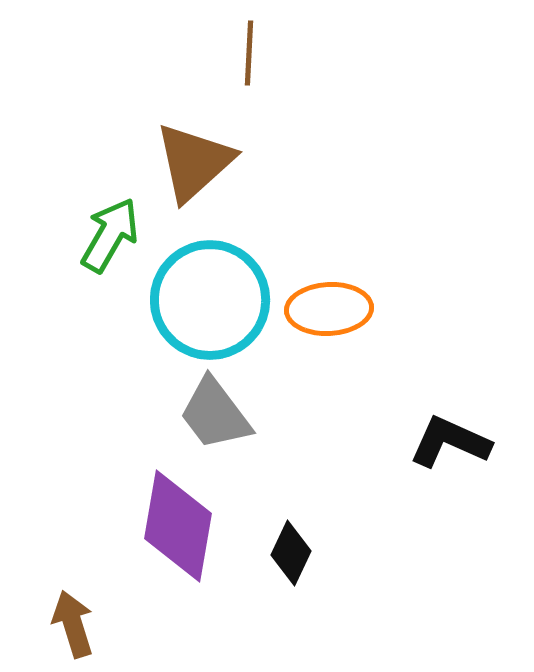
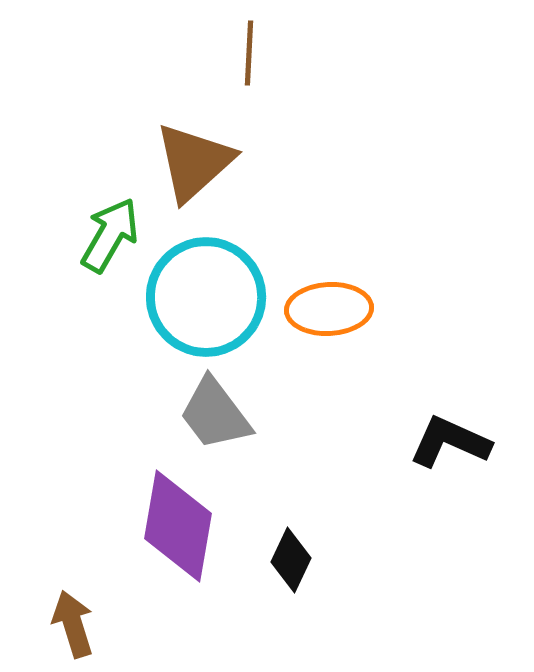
cyan circle: moved 4 px left, 3 px up
black diamond: moved 7 px down
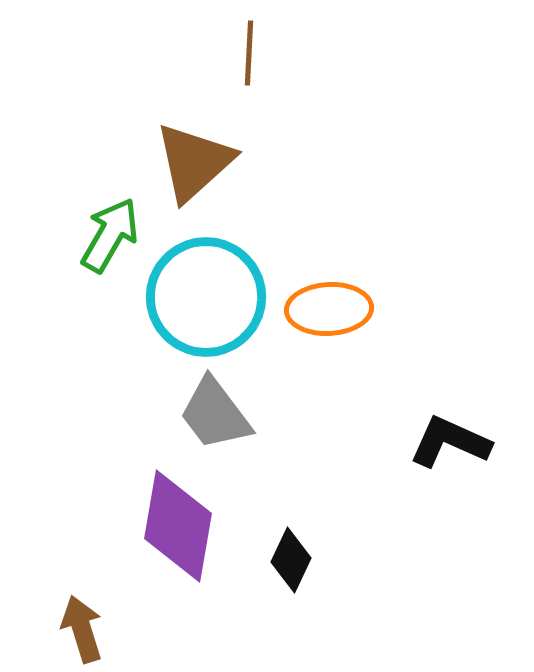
brown arrow: moved 9 px right, 5 px down
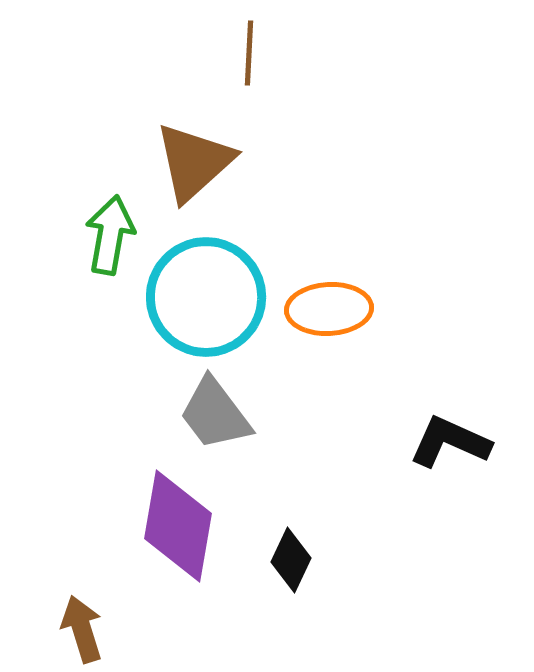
green arrow: rotated 20 degrees counterclockwise
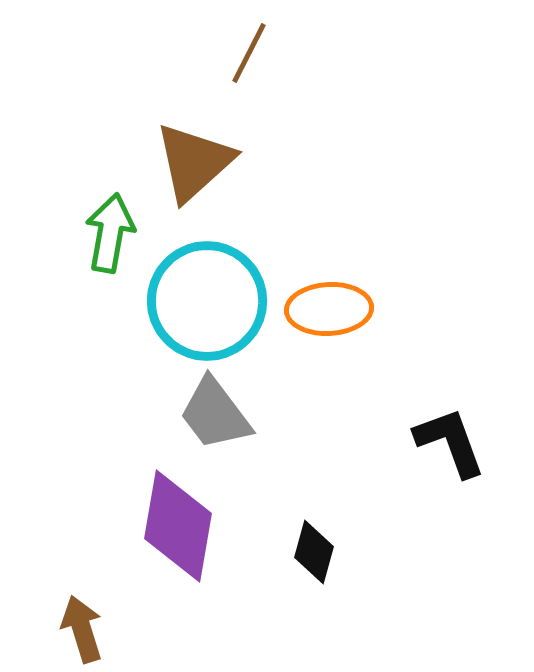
brown line: rotated 24 degrees clockwise
green arrow: moved 2 px up
cyan circle: moved 1 px right, 4 px down
black L-shape: rotated 46 degrees clockwise
black diamond: moved 23 px right, 8 px up; rotated 10 degrees counterclockwise
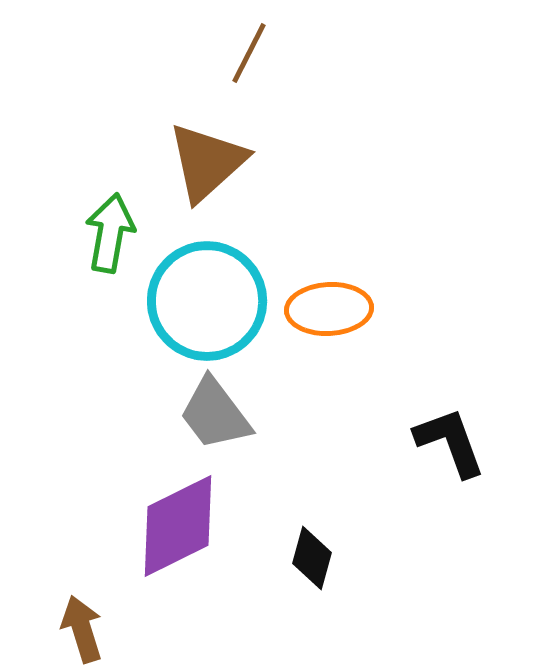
brown triangle: moved 13 px right
purple diamond: rotated 54 degrees clockwise
black diamond: moved 2 px left, 6 px down
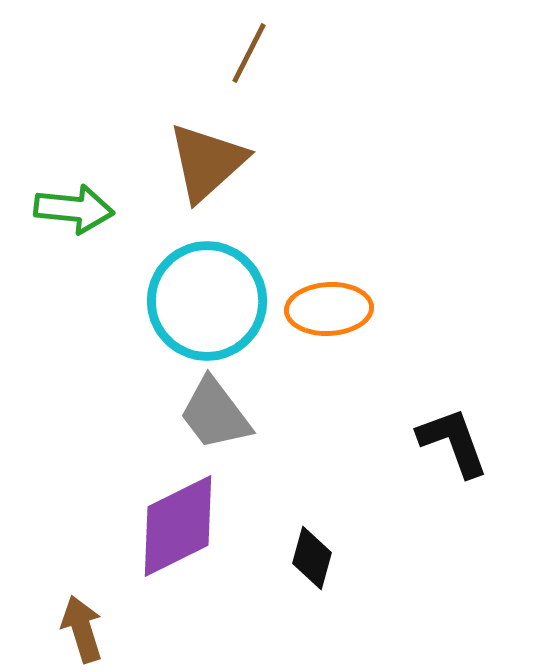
green arrow: moved 36 px left, 24 px up; rotated 86 degrees clockwise
black L-shape: moved 3 px right
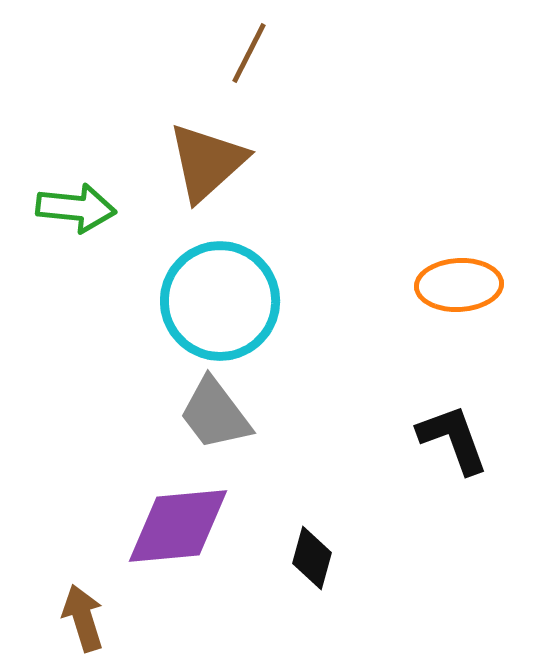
green arrow: moved 2 px right, 1 px up
cyan circle: moved 13 px right
orange ellipse: moved 130 px right, 24 px up
black L-shape: moved 3 px up
purple diamond: rotated 21 degrees clockwise
brown arrow: moved 1 px right, 11 px up
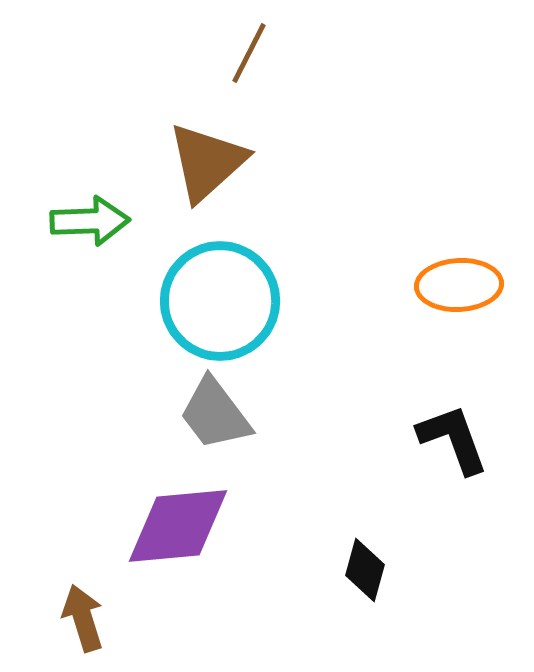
green arrow: moved 14 px right, 13 px down; rotated 8 degrees counterclockwise
black diamond: moved 53 px right, 12 px down
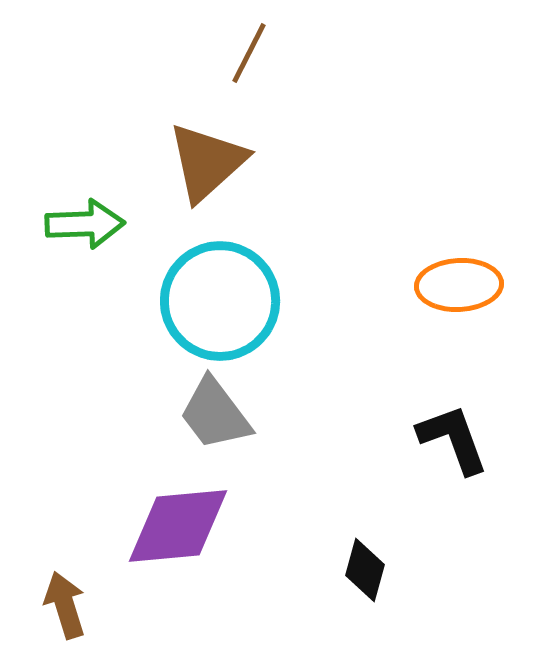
green arrow: moved 5 px left, 3 px down
brown arrow: moved 18 px left, 13 px up
